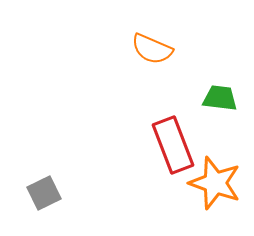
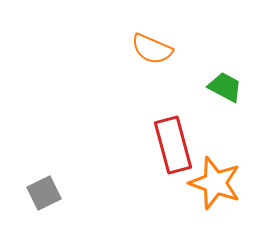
green trapezoid: moved 5 px right, 11 px up; rotated 21 degrees clockwise
red rectangle: rotated 6 degrees clockwise
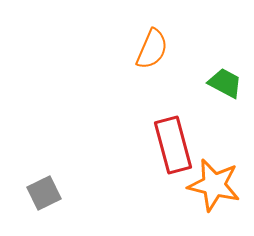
orange semicircle: rotated 90 degrees counterclockwise
green trapezoid: moved 4 px up
orange star: moved 1 px left, 2 px down; rotated 6 degrees counterclockwise
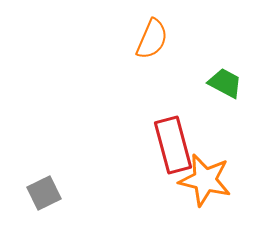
orange semicircle: moved 10 px up
orange star: moved 9 px left, 5 px up
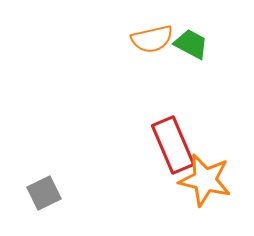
orange semicircle: rotated 54 degrees clockwise
green trapezoid: moved 34 px left, 39 px up
red rectangle: rotated 8 degrees counterclockwise
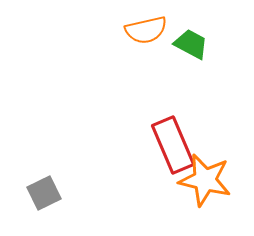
orange semicircle: moved 6 px left, 9 px up
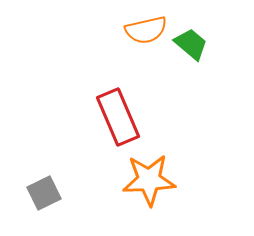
green trapezoid: rotated 12 degrees clockwise
red rectangle: moved 55 px left, 28 px up
orange star: moved 56 px left; rotated 16 degrees counterclockwise
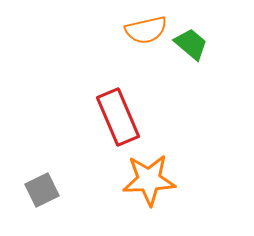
gray square: moved 2 px left, 3 px up
